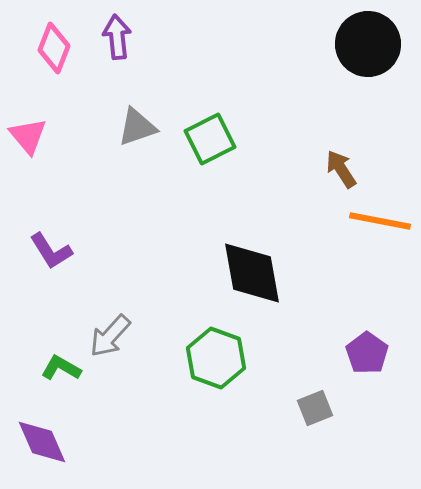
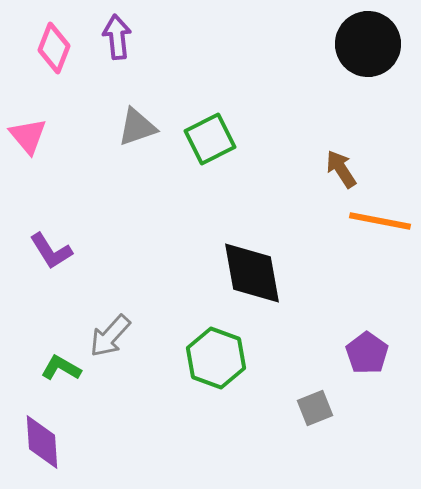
purple diamond: rotated 20 degrees clockwise
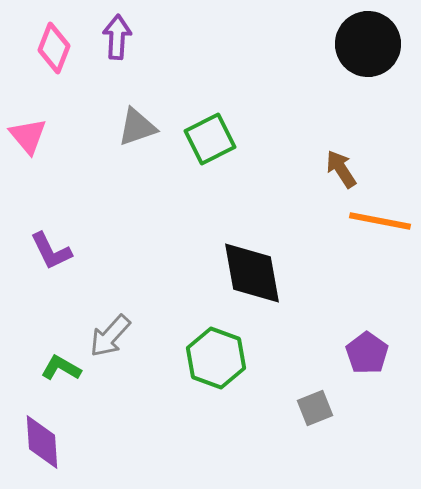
purple arrow: rotated 9 degrees clockwise
purple L-shape: rotated 6 degrees clockwise
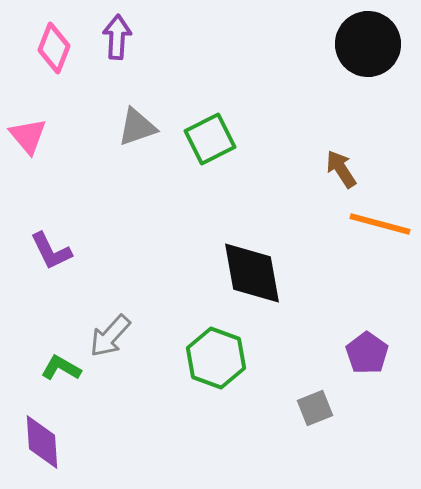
orange line: moved 3 px down; rotated 4 degrees clockwise
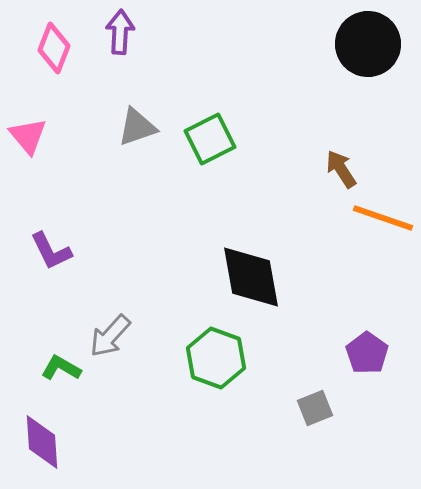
purple arrow: moved 3 px right, 5 px up
orange line: moved 3 px right, 6 px up; rotated 4 degrees clockwise
black diamond: moved 1 px left, 4 px down
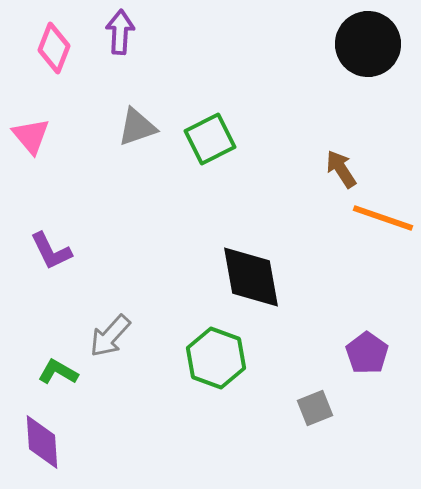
pink triangle: moved 3 px right
green L-shape: moved 3 px left, 4 px down
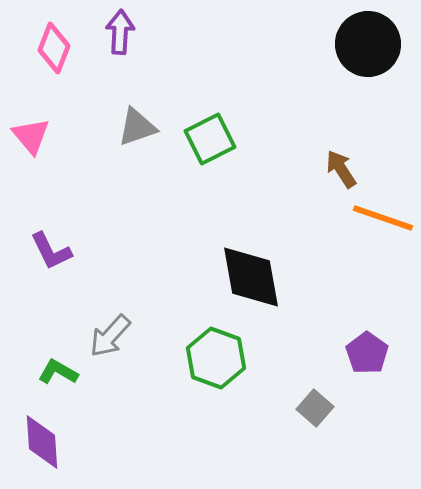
gray square: rotated 27 degrees counterclockwise
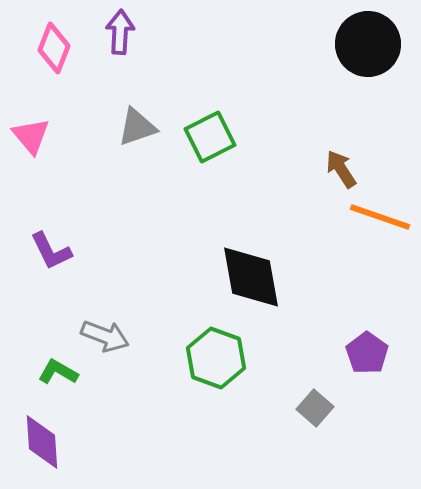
green square: moved 2 px up
orange line: moved 3 px left, 1 px up
gray arrow: moved 5 px left; rotated 111 degrees counterclockwise
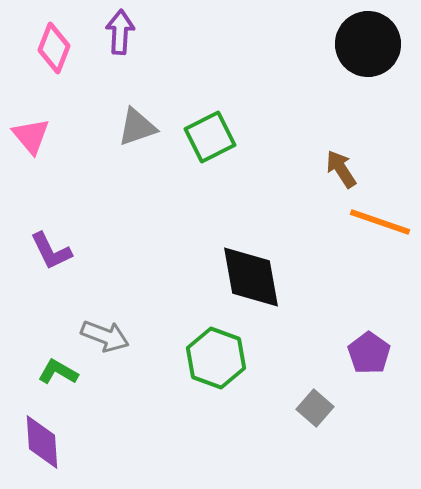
orange line: moved 5 px down
purple pentagon: moved 2 px right
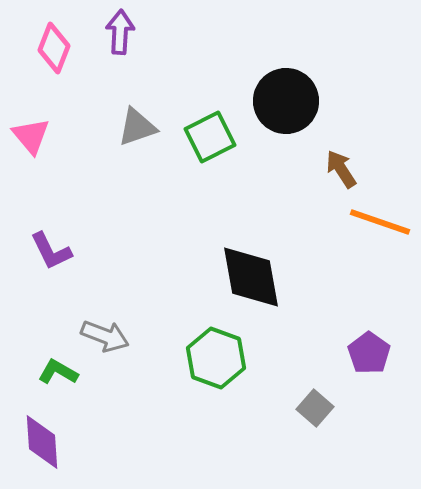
black circle: moved 82 px left, 57 px down
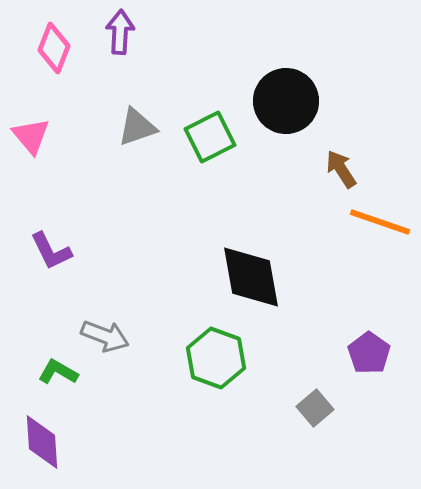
gray square: rotated 9 degrees clockwise
